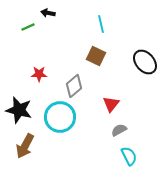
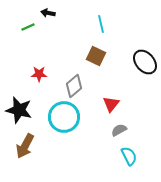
cyan circle: moved 4 px right
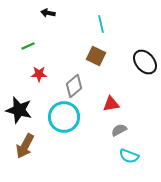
green line: moved 19 px down
red triangle: rotated 42 degrees clockwise
cyan semicircle: rotated 138 degrees clockwise
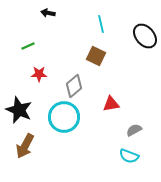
black ellipse: moved 26 px up
black star: rotated 8 degrees clockwise
gray semicircle: moved 15 px right
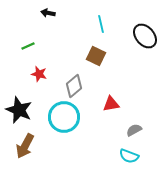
red star: rotated 14 degrees clockwise
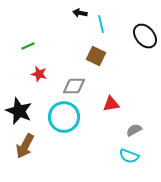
black arrow: moved 32 px right
gray diamond: rotated 40 degrees clockwise
black star: moved 1 px down
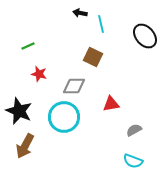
brown square: moved 3 px left, 1 px down
cyan semicircle: moved 4 px right, 5 px down
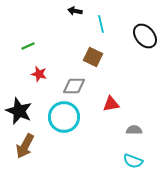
black arrow: moved 5 px left, 2 px up
gray semicircle: rotated 28 degrees clockwise
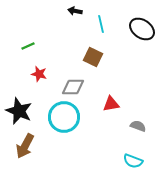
black ellipse: moved 3 px left, 7 px up; rotated 15 degrees counterclockwise
gray diamond: moved 1 px left, 1 px down
gray semicircle: moved 4 px right, 4 px up; rotated 21 degrees clockwise
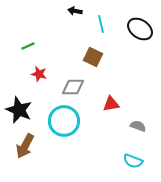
black ellipse: moved 2 px left
black star: moved 1 px up
cyan circle: moved 4 px down
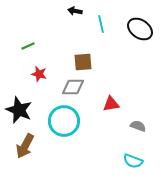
brown square: moved 10 px left, 5 px down; rotated 30 degrees counterclockwise
